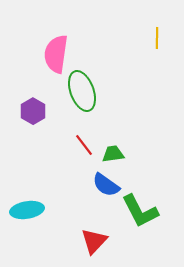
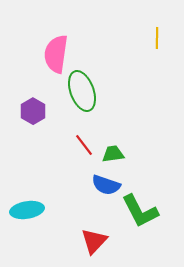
blue semicircle: rotated 16 degrees counterclockwise
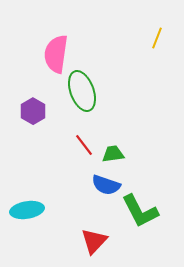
yellow line: rotated 20 degrees clockwise
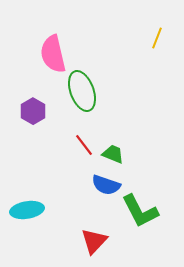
pink semicircle: moved 3 px left; rotated 21 degrees counterclockwise
green trapezoid: rotated 30 degrees clockwise
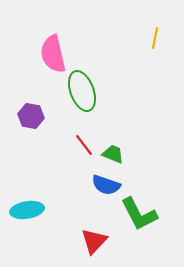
yellow line: moved 2 px left; rotated 10 degrees counterclockwise
purple hexagon: moved 2 px left, 5 px down; rotated 20 degrees counterclockwise
green L-shape: moved 1 px left, 3 px down
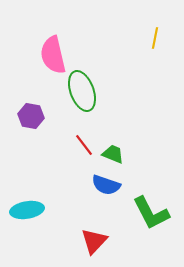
pink semicircle: moved 1 px down
green L-shape: moved 12 px right, 1 px up
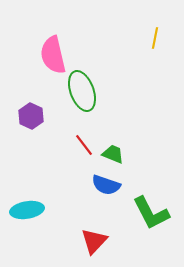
purple hexagon: rotated 15 degrees clockwise
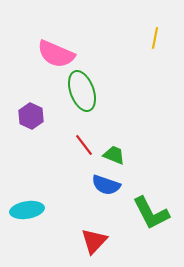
pink semicircle: moved 3 px right, 1 px up; rotated 54 degrees counterclockwise
green trapezoid: moved 1 px right, 1 px down
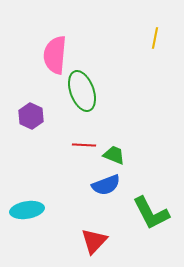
pink semicircle: moved 1 px left, 1 px down; rotated 72 degrees clockwise
red line: rotated 50 degrees counterclockwise
blue semicircle: rotated 40 degrees counterclockwise
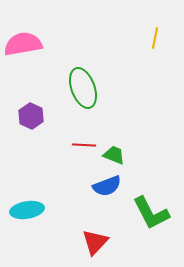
pink semicircle: moved 32 px left, 11 px up; rotated 75 degrees clockwise
green ellipse: moved 1 px right, 3 px up
blue semicircle: moved 1 px right, 1 px down
red triangle: moved 1 px right, 1 px down
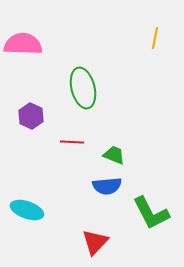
pink semicircle: rotated 12 degrees clockwise
green ellipse: rotated 6 degrees clockwise
red line: moved 12 px left, 3 px up
blue semicircle: rotated 16 degrees clockwise
cyan ellipse: rotated 28 degrees clockwise
